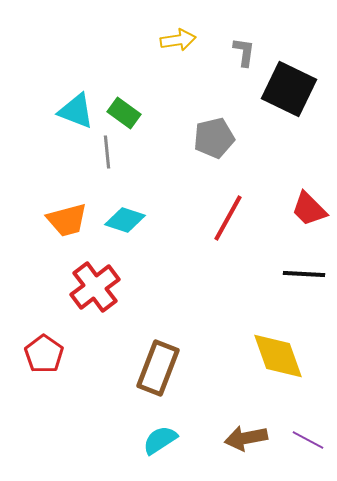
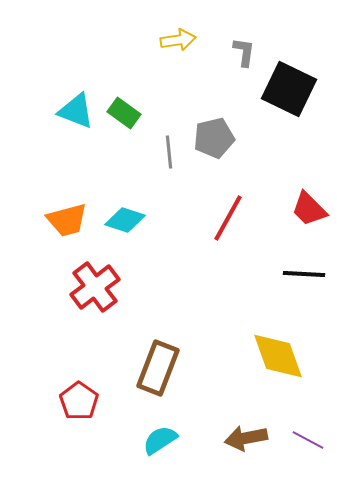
gray line: moved 62 px right
red pentagon: moved 35 px right, 47 px down
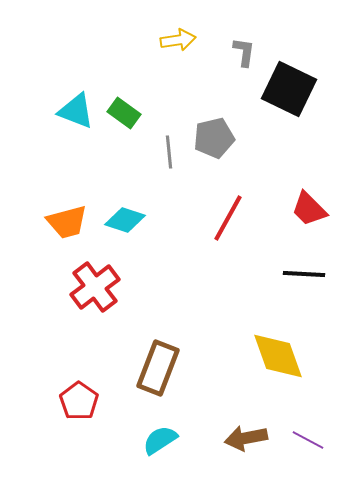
orange trapezoid: moved 2 px down
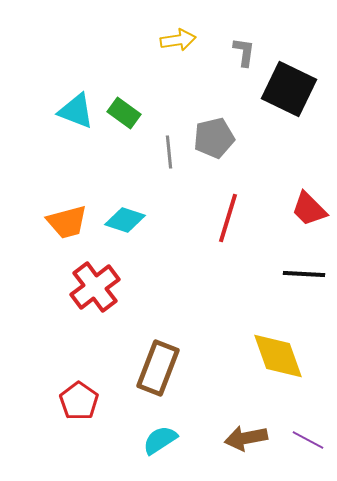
red line: rotated 12 degrees counterclockwise
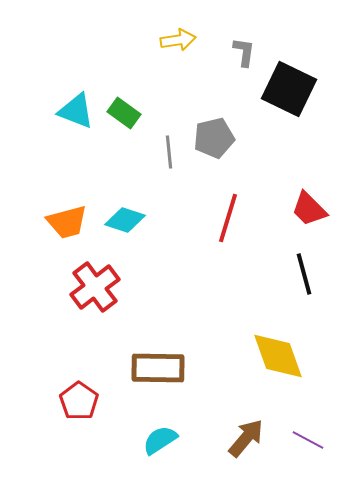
black line: rotated 72 degrees clockwise
brown rectangle: rotated 70 degrees clockwise
brown arrow: rotated 141 degrees clockwise
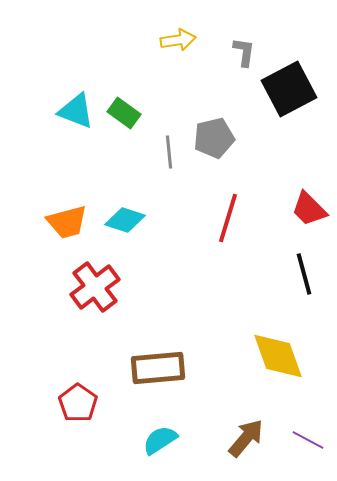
black square: rotated 36 degrees clockwise
brown rectangle: rotated 6 degrees counterclockwise
red pentagon: moved 1 px left, 2 px down
